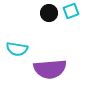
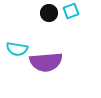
purple semicircle: moved 4 px left, 7 px up
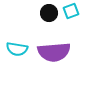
purple semicircle: moved 8 px right, 10 px up
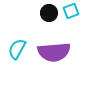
cyan semicircle: rotated 110 degrees clockwise
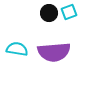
cyan square: moved 2 px left, 1 px down
cyan semicircle: rotated 70 degrees clockwise
